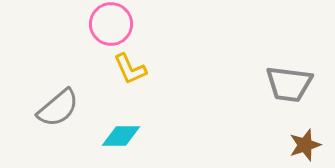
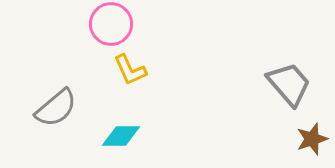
yellow L-shape: moved 1 px down
gray trapezoid: rotated 138 degrees counterclockwise
gray semicircle: moved 2 px left
brown star: moved 7 px right, 6 px up
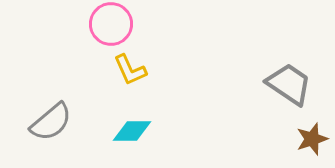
gray trapezoid: rotated 15 degrees counterclockwise
gray semicircle: moved 5 px left, 14 px down
cyan diamond: moved 11 px right, 5 px up
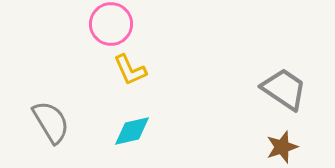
gray trapezoid: moved 5 px left, 5 px down
gray semicircle: rotated 81 degrees counterclockwise
cyan diamond: rotated 12 degrees counterclockwise
brown star: moved 30 px left, 8 px down
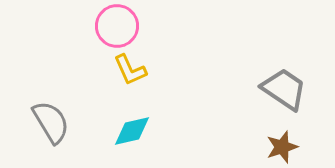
pink circle: moved 6 px right, 2 px down
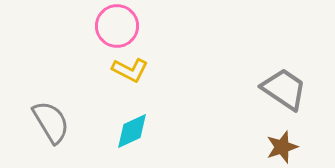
yellow L-shape: rotated 39 degrees counterclockwise
cyan diamond: rotated 12 degrees counterclockwise
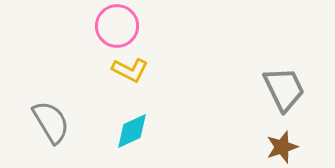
gray trapezoid: rotated 30 degrees clockwise
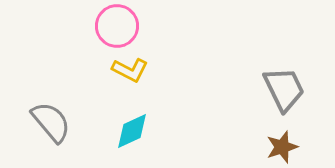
gray semicircle: rotated 9 degrees counterclockwise
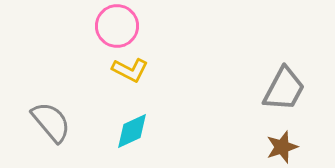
gray trapezoid: rotated 54 degrees clockwise
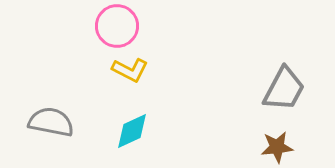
gray semicircle: rotated 39 degrees counterclockwise
brown star: moved 5 px left; rotated 12 degrees clockwise
